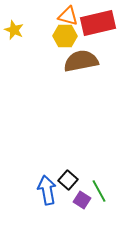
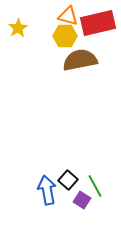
yellow star: moved 4 px right, 2 px up; rotated 18 degrees clockwise
brown semicircle: moved 1 px left, 1 px up
green line: moved 4 px left, 5 px up
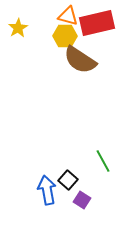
red rectangle: moved 1 px left
brown semicircle: rotated 136 degrees counterclockwise
green line: moved 8 px right, 25 px up
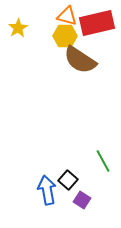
orange triangle: moved 1 px left
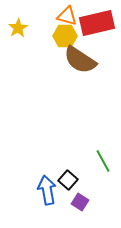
purple square: moved 2 px left, 2 px down
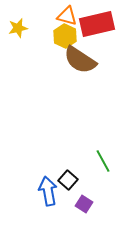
red rectangle: moved 1 px down
yellow star: rotated 18 degrees clockwise
yellow hexagon: rotated 25 degrees clockwise
blue arrow: moved 1 px right, 1 px down
purple square: moved 4 px right, 2 px down
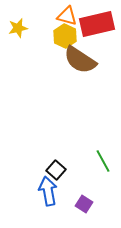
black square: moved 12 px left, 10 px up
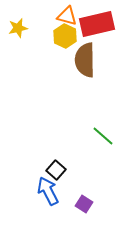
brown semicircle: moved 5 px right; rotated 56 degrees clockwise
green line: moved 25 px up; rotated 20 degrees counterclockwise
blue arrow: rotated 16 degrees counterclockwise
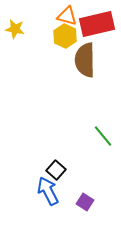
yellow star: moved 3 px left, 1 px down; rotated 24 degrees clockwise
green line: rotated 10 degrees clockwise
purple square: moved 1 px right, 2 px up
